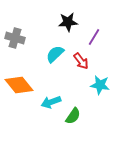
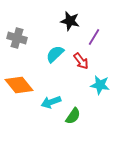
black star: moved 2 px right, 1 px up; rotated 18 degrees clockwise
gray cross: moved 2 px right
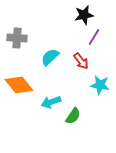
black star: moved 14 px right, 6 px up; rotated 24 degrees counterclockwise
gray cross: rotated 12 degrees counterclockwise
cyan semicircle: moved 5 px left, 3 px down
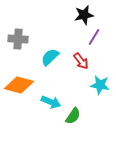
gray cross: moved 1 px right, 1 px down
orange diamond: rotated 36 degrees counterclockwise
cyan arrow: rotated 138 degrees counterclockwise
